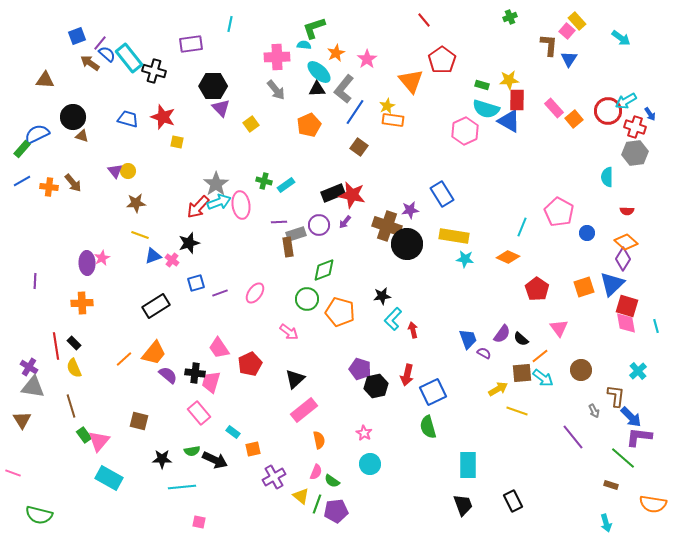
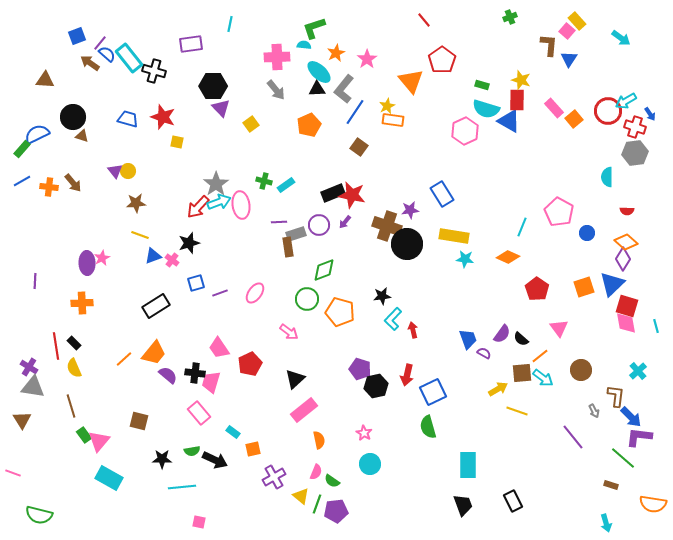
yellow star at (509, 80): moved 12 px right; rotated 24 degrees clockwise
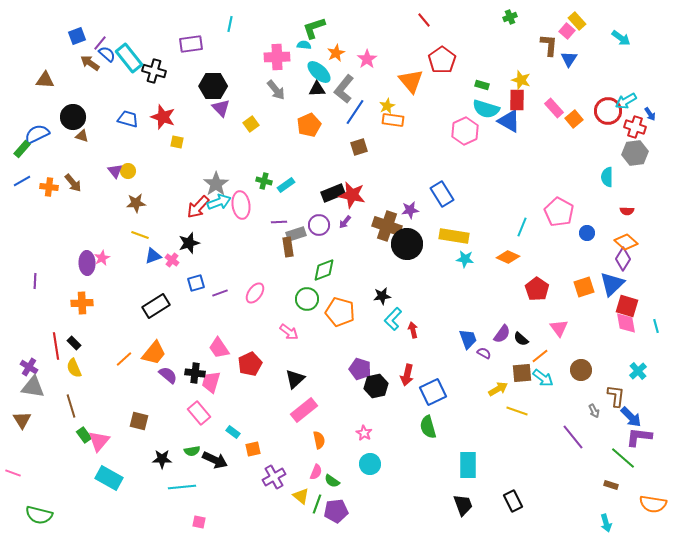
brown square at (359, 147): rotated 36 degrees clockwise
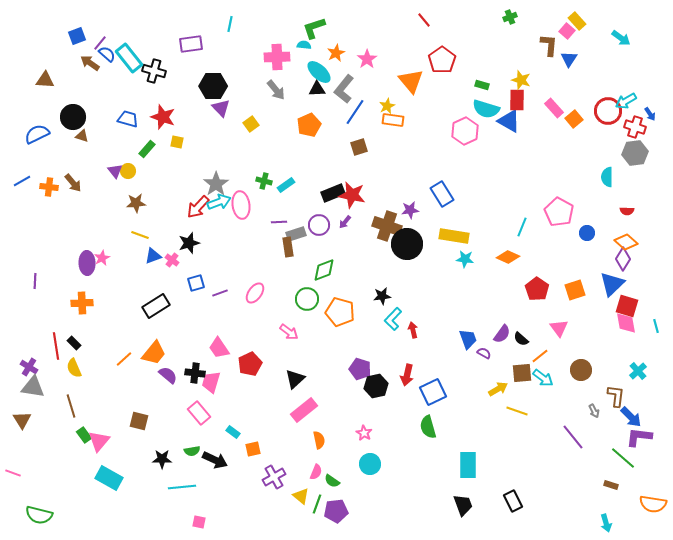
green rectangle at (22, 149): moved 125 px right
orange square at (584, 287): moved 9 px left, 3 px down
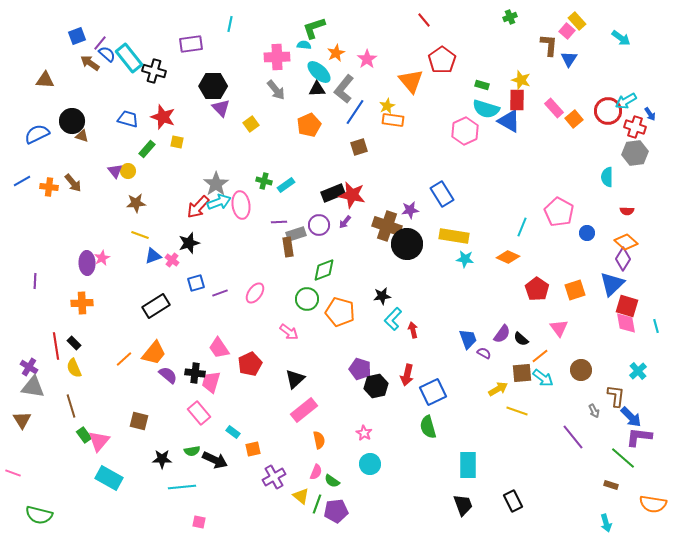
black circle at (73, 117): moved 1 px left, 4 px down
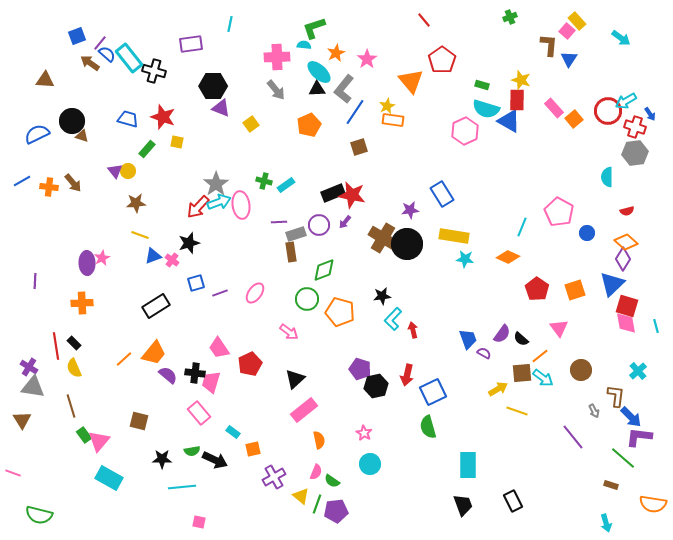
purple triangle at (221, 108): rotated 24 degrees counterclockwise
red semicircle at (627, 211): rotated 16 degrees counterclockwise
brown cross at (387, 226): moved 4 px left, 12 px down; rotated 12 degrees clockwise
brown rectangle at (288, 247): moved 3 px right, 5 px down
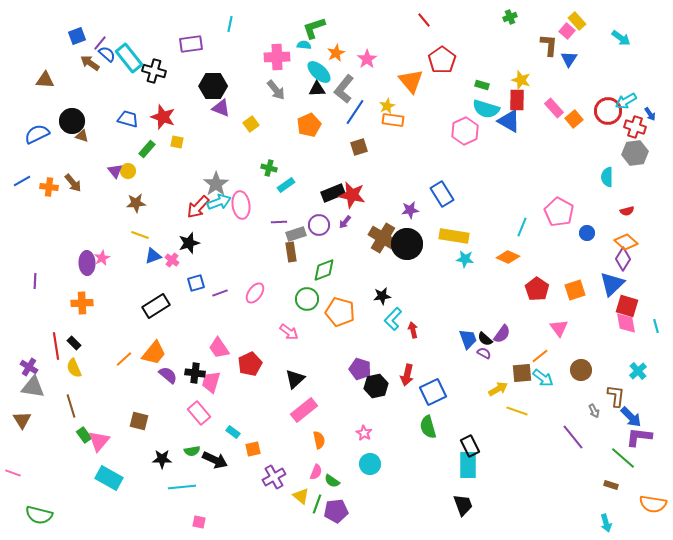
green cross at (264, 181): moved 5 px right, 13 px up
black semicircle at (521, 339): moved 36 px left
black rectangle at (513, 501): moved 43 px left, 55 px up
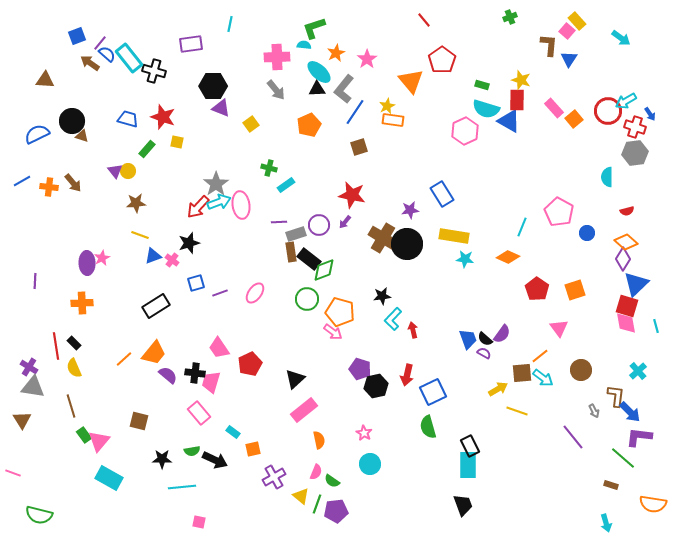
black rectangle at (333, 193): moved 24 px left, 66 px down; rotated 60 degrees clockwise
blue triangle at (612, 284): moved 24 px right
pink arrow at (289, 332): moved 44 px right
blue arrow at (631, 417): moved 1 px left, 5 px up
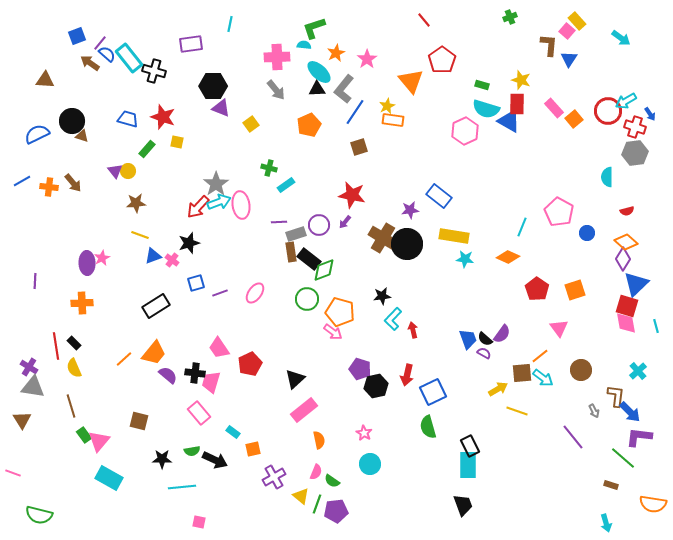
red rectangle at (517, 100): moved 4 px down
blue rectangle at (442, 194): moved 3 px left, 2 px down; rotated 20 degrees counterclockwise
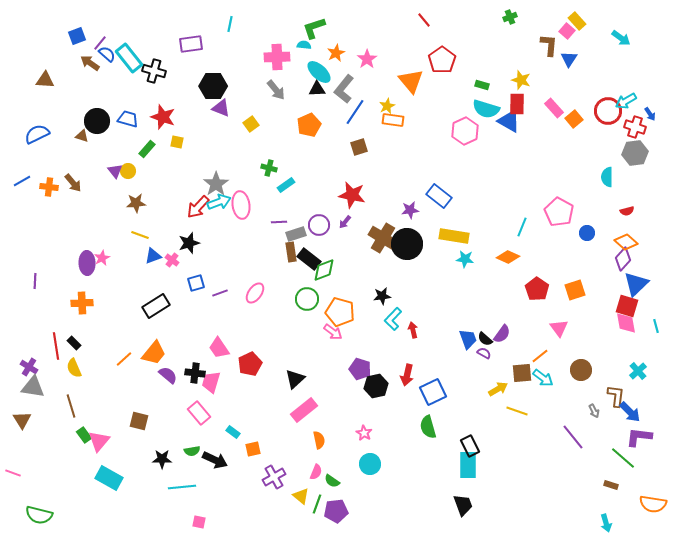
black circle at (72, 121): moved 25 px right
purple diamond at (623, 259): rotated 10 degrees clockwise
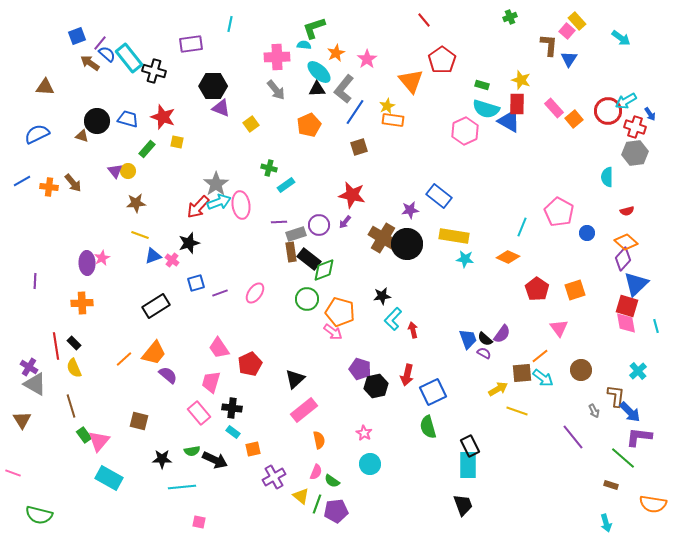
brown triangle at (45, 80): moved 7 px down
black cross at (195, 373): moved 37 px right, 35 px down
gray triangle at (33, 387): moved 2 px right, 3 px up; rotated 20 degrees clockwise
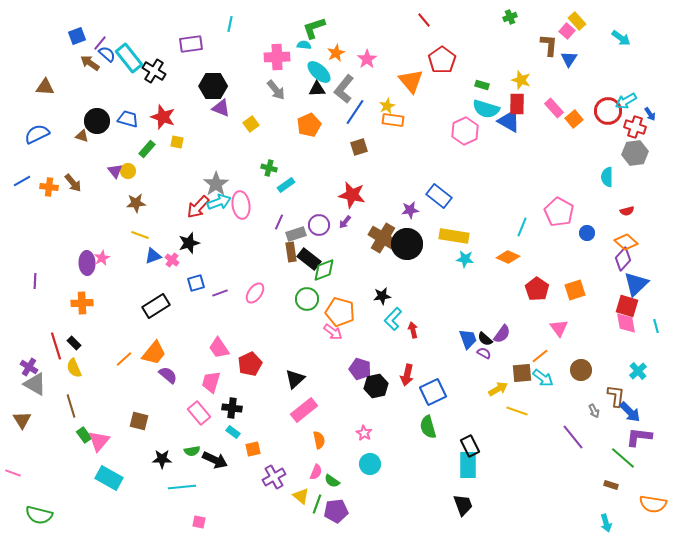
black cross at (154, 71): rotated 15 degrees clockwise
purple line at (279, 222): rotated 63 degrees counterclockwise
red line at (56, 346): rotated 8 degrees counterclockwise
